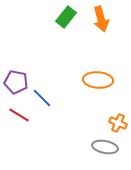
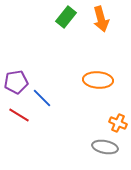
purple pentagon: rotated 20 degrees counterclockwise
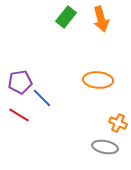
purple pentagon: moved 4 px right
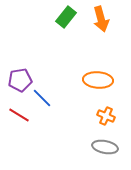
purple pentagon: moved 2 px up
orange cross: moved 12 px left, 7 px up
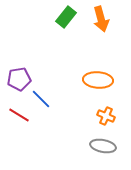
purple pentagon: moved 1 px left, 1 px up
blue line: moved 1 px left, 1 px down
gray ellipse: moved 2 px left, 1 px up
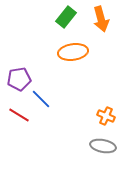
orange ellipse: moved 25 px left, 28 px up; rotated 12 degrees counterclockwise
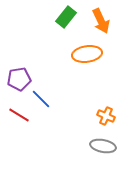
orange arrow: moved 2 px down; rotated 10 degrees counterclockwise
orange ellipse: moved 14 px right, 2 px down
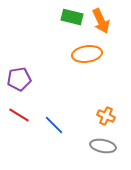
green rectangle: moved 6 px right; rotated 65 degrees clockwise
blue line: moved 13 px right, 26 px down
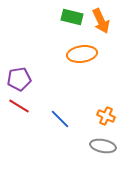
orange ellipse: moved 5 px left
red line: moved 9 px up
blue line: moved 6 px right, 6 px up
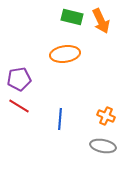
orange ellipse: moved 17 px left
blue line: rotated 50 degrees clockwise
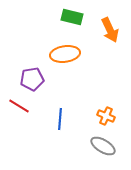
orange arrow: moved 9 px right, 9 px down
purple pentagon: moved 13 px right
gray ellipse: rotated 20 degrees clockwise
